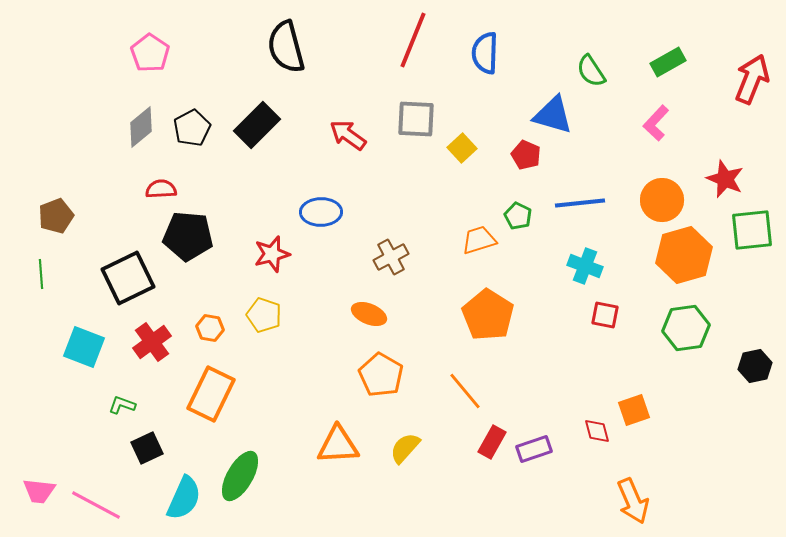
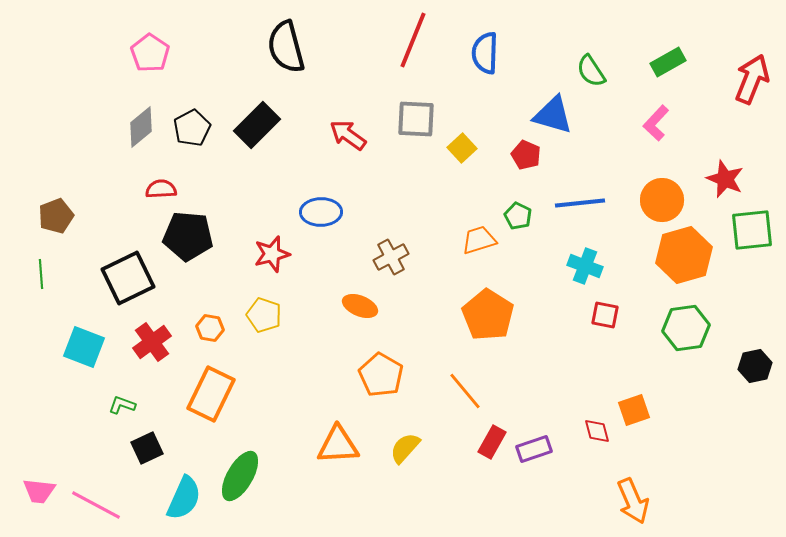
orange ellipse at (369, 314): moved 9 px left, 8 px up
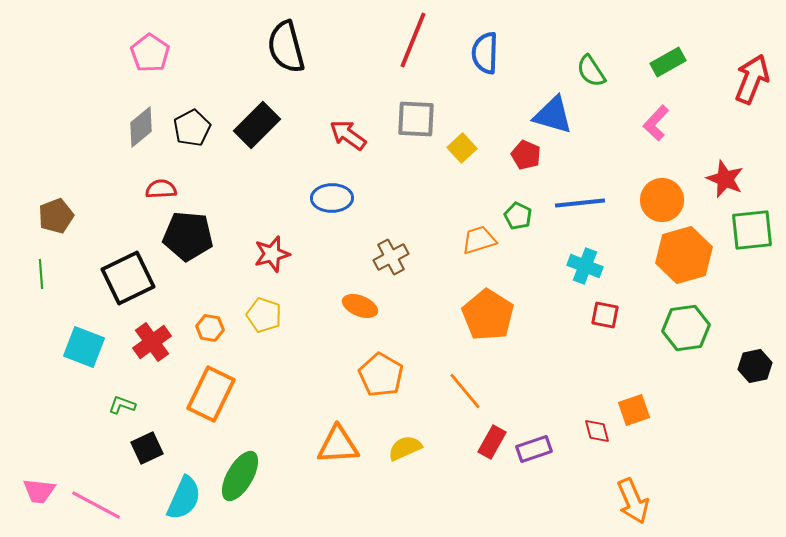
blue ellipse at (321, 212): moved 11 px right, 14 px up
yellow semicircle at (405, 448): rotated 24 degrees clockwise
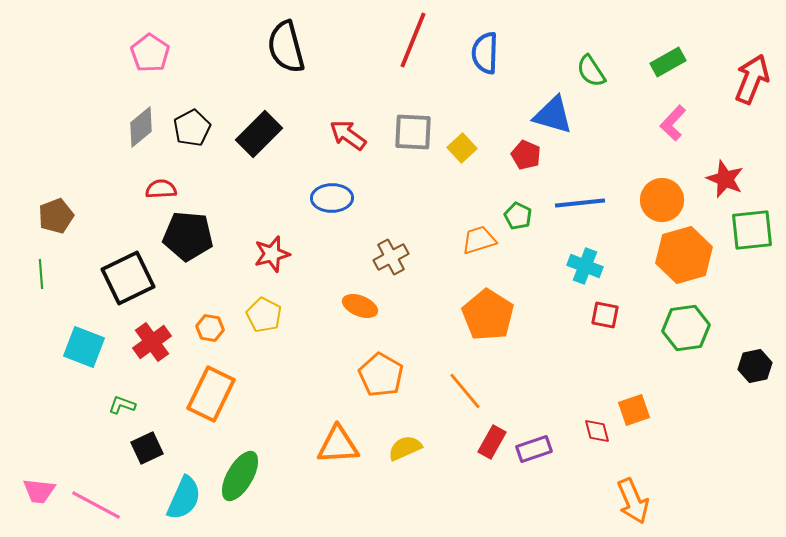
gray square at (416, 119): moved 3 px left, 13 px down
pink L-shape at (656, 123): moved 17 px right
black rectangle at (257, 125): moved 2 px right, 9 px down
yellow pentagon at (264, 315): rotated 8 degrees clockwise
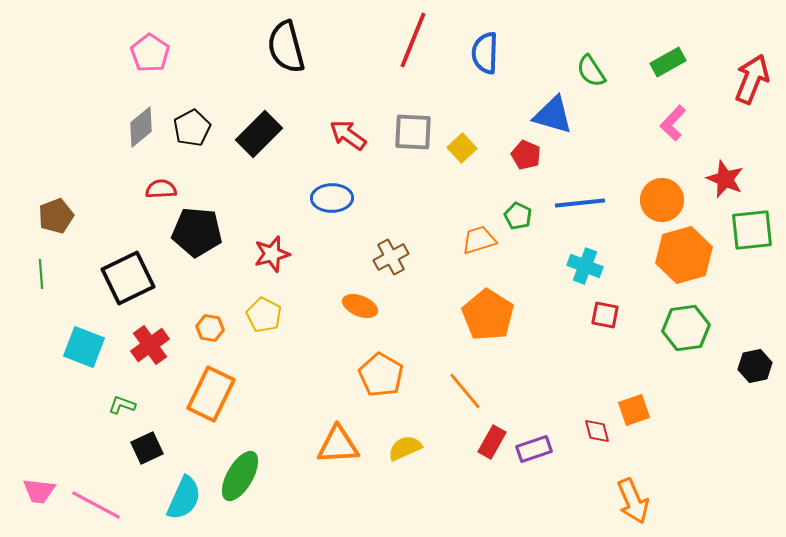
black pentagon at (188, 236): moved 9 px right, 4 px up
red cross at (152, 342): moved 2 px left, 3 px down
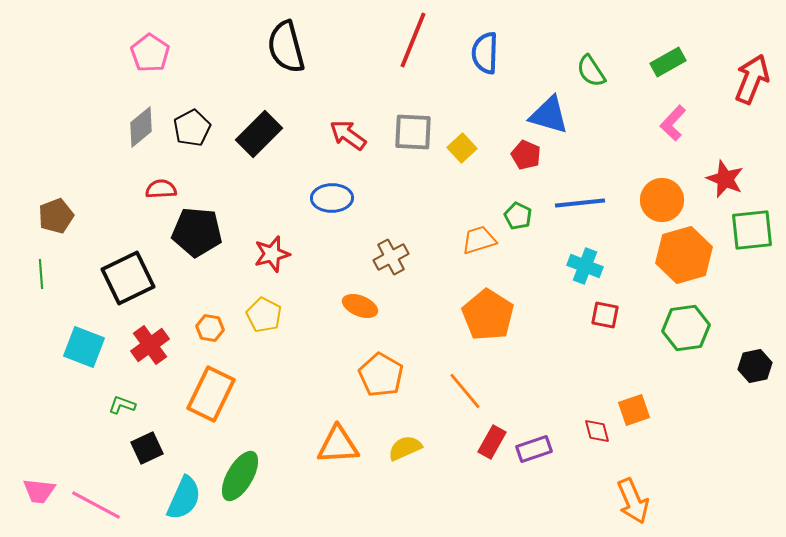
blue triangle at (553, 115): moved 4 px left
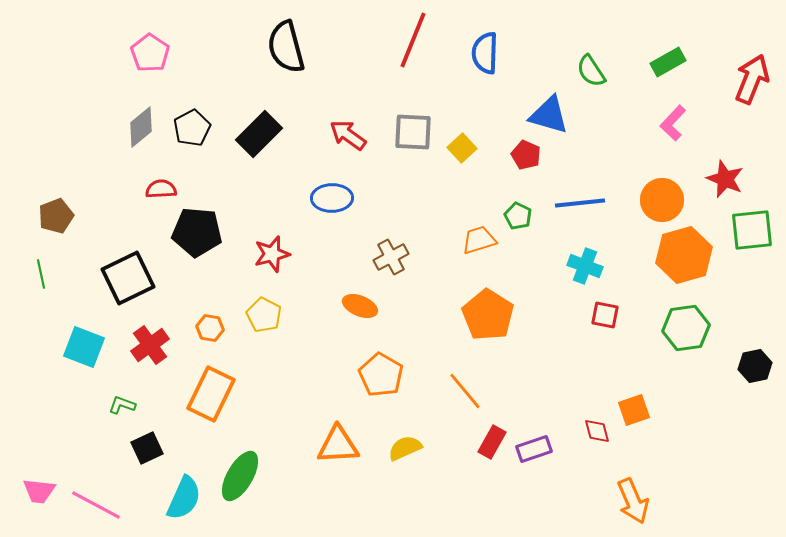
green line at (41, 274): rotated 8 degrees counterclockwise
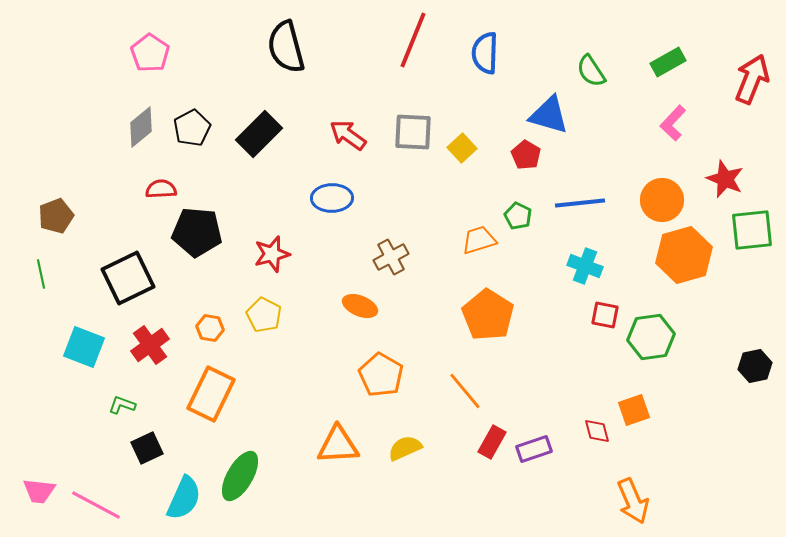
red pentagon at (526, 155): rotated 8 degrees clockwise
green hexagon at (686, 328): moved 35 px left, 9 px down
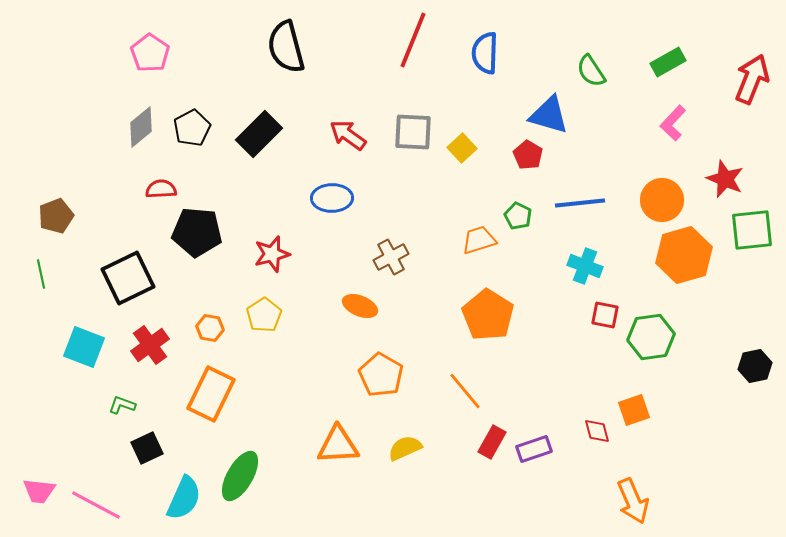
red pentagon at (526, 155): moved 2 px right
yellow pentagon at (264, 315): rotated 12 degrees clockwise
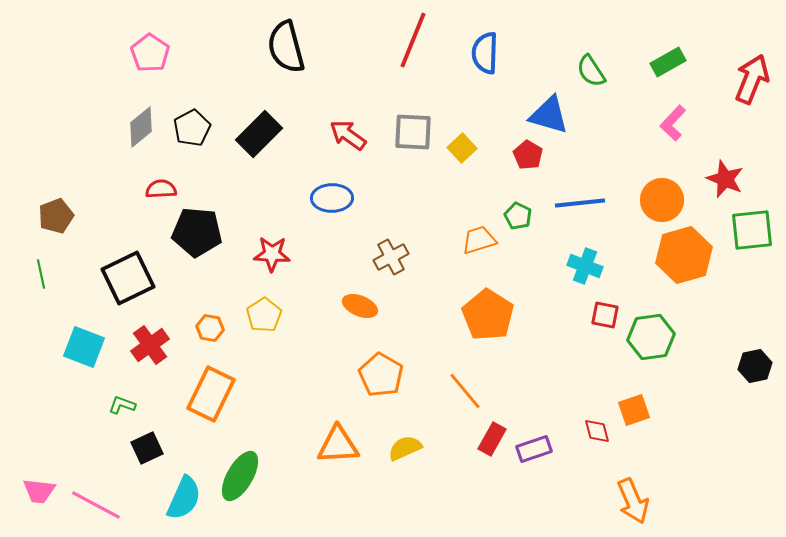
red star at (272, 254): rotated 18 degrees clockwise
red rectangle at (492, 442): moved 3 px up
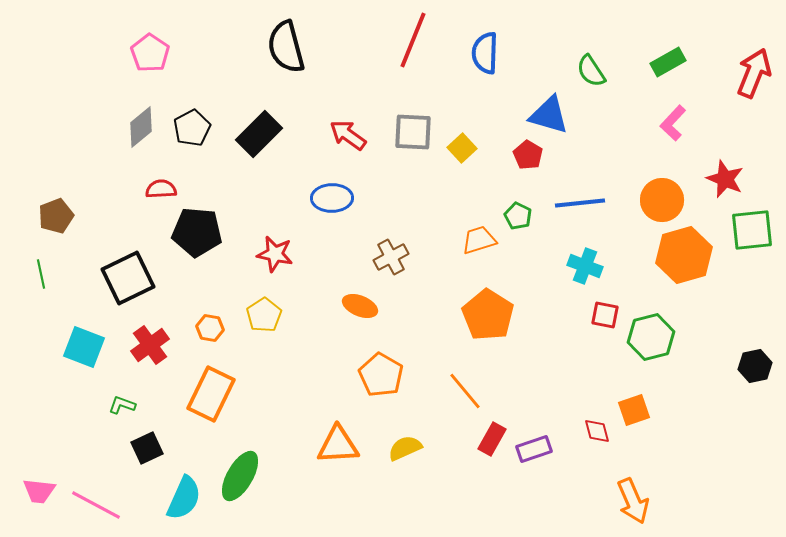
red arrow at (752, 79): moved 2 px right, 6 px up
red star at (272, 254): moved 3 px right; rotated 9 degrees clockwise
green hexagon at (651, 337): rotated 6 degrees counterclockwise
